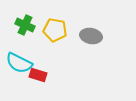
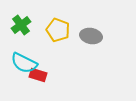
green cross: moved 4 px left; rotated 30 degrees clockwise
yellow pentagon: moved 3 px right; rotated 10 degrees clockwise
cyan semicircle: moved 5 px right
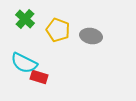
green cross: moved 4 px right, 6 px up; rotated 12 degrees counterclockwise
red rectangle: moved 1 px right, 2 px down
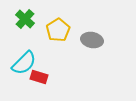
yellow pentagon: rotated 20 degrees clockwise
gray ellipse: moved 1 px right, 4 px down
cyan semicircle: rotated 72 degrees counterclockwise
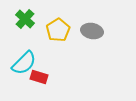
gray ellipse: moved 9 px up
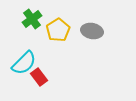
green cross: moved 7 px right; rotated 12 degrees clockwise
red rectangle: rotated 36 degrees clockwise
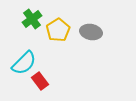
gray ellipse: moved 1 px left, 1 px down
red rectangle: moved 1 px right, 4 px down
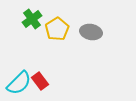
yellow pentagon: moved 1 px left, 1 px up
cyan semicircle: moved 5 px left, 20 px down
